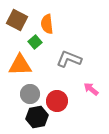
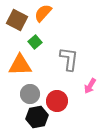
orange semicircle: moved 4 px left, 11 px up; rotated 48 degrees clockwise
gray L-shape: rotated 75 degrees clockwise
pink arrow: moved 1 px left, 3 px up; rotated 98 degrees counterclockwise
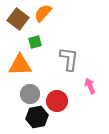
brown square: moved 1 px right, 1 px up; rotated 10 degrees clockwise
green square: rotated 24 degrees clockwise
pink arrow: rotated 126 degrees clockwise
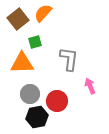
brown square: rotated 15 degrees clockwise
orange triangle: moved 2 px right, 2 px up
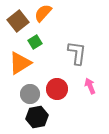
brown square: moved 2 px down
green square: rotated 16 degrees counterclockwise
gray L-shape: moved 8 px right, 6 px up
orange triangle: moved 2 px left; rotated 30 degrees counterclockwise
red circle: moved 12 px up
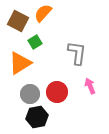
brown square: rotated 25 degrees counterclockwise
red circle: moved 3 px down
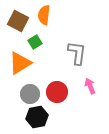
orange semicircle: moved 1 px right, 2 px down; rotated 36 degrees counterclockwise
